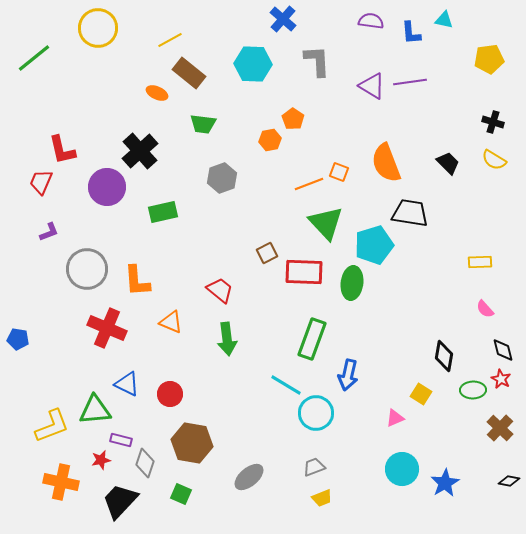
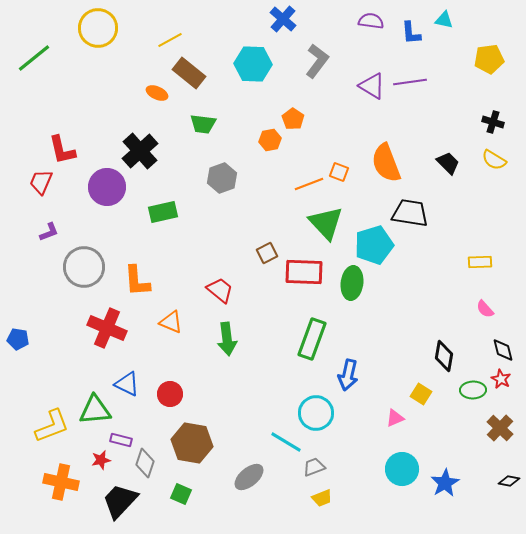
gray L-shape at (317, 61): rotated 40 degrees clockwise
gray circle at (87, 269): moved 3 px left, 2 px up
cyan line at (286, 385): moved 57 px down
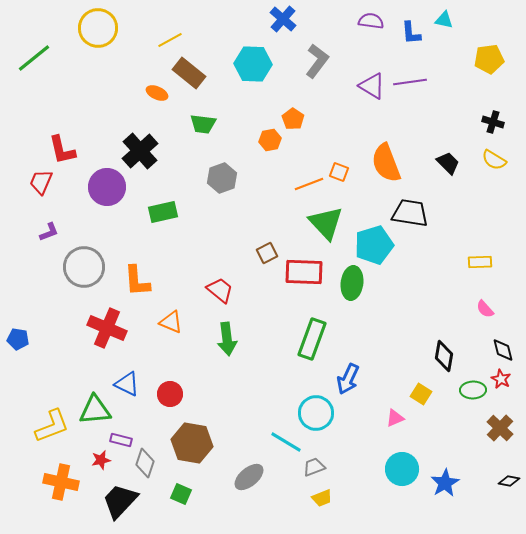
blue arrow at (348, 375): moved 4 px down; rotated 12 degrees clockwise
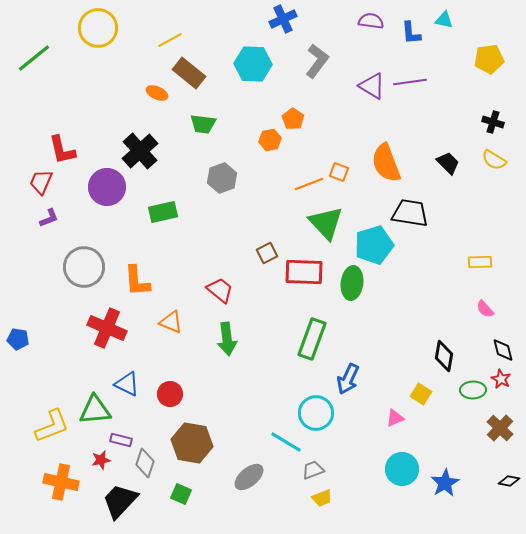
blue cross at (283, 19): rotated 24 degrees clockwise
purple L-shape at (49, 232): moved 14 px up
gray trapezoid at (314, 467): moved 1 px left, 3 px down
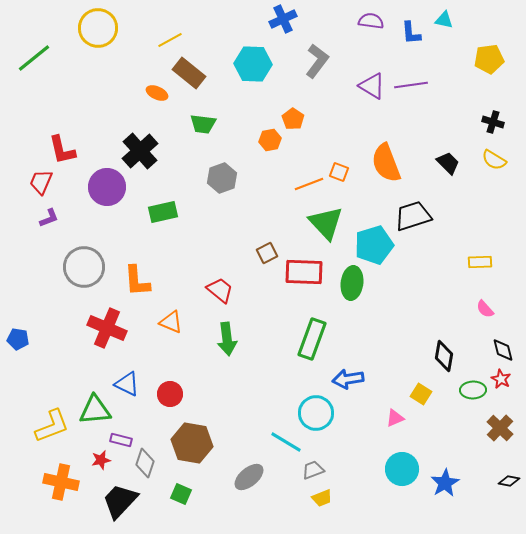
purple line at (410, 82): moved 1 px right, 3 px down
black trapezoid at (410, 213): moved 3 px right, 3 px down; rotated 27 degrees counterclockwise
blue arrow at (348, 379): rotated 56 degrees clockwise
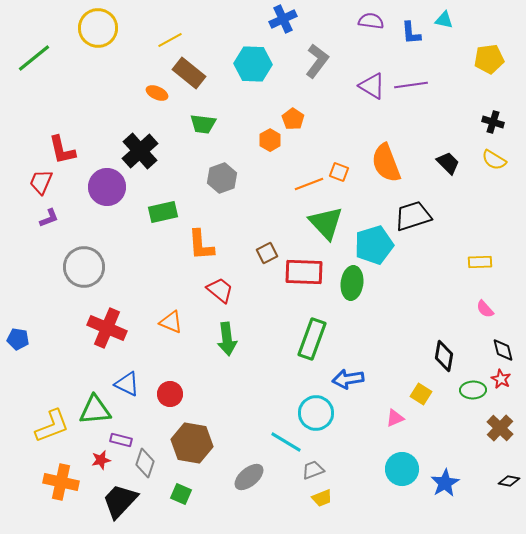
orange hexagon at (270, 140): rotated 20 degrees counterclockwise
orange L-shape at (137, 281): moved 64 px right, 36 px up
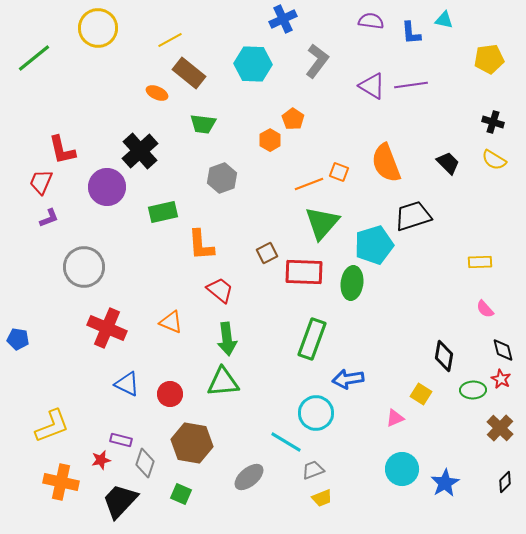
green triangle at (326, 223): moved 4 px left; rotated 24 degrees clockwise
green triangle at (95, 410): moved 128 px right, 28 px up
black diamond at (509, 481): moved 4 px left, 1 px down; rotated 55 degrees counterclockwise
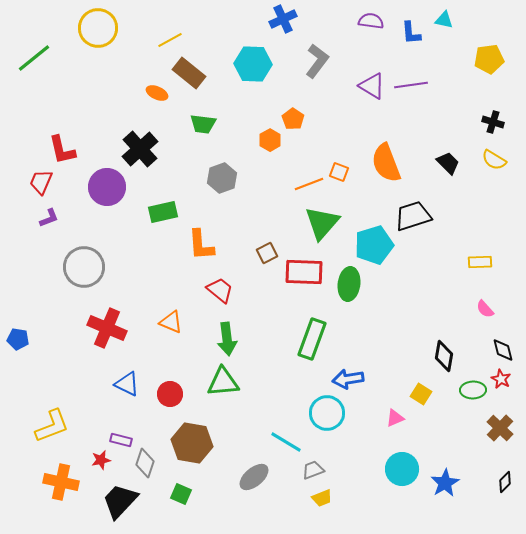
black cross at (140, 151): moved 2 px up
green ellipse at (352, 283): moved 3 px left, 1 px down
cyan circle at (316, 413): moved 11 px right
gray ellipse at (249, 477): moved 5 px right
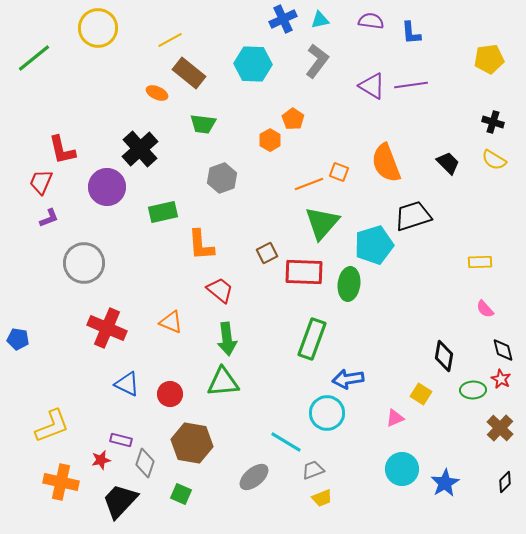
cyan triangle at (444, 20): moved 124 px left; rotated 24 degrees counterclockwise
gray circle at (84, 267): moved 4 px up
